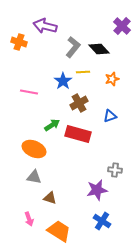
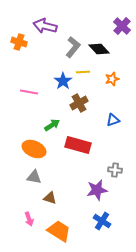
blue triangle: moved 3 px right, 4 px down
red rectangle: moved 11 px down
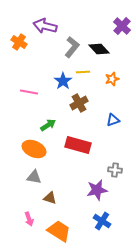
orange cross: rotated 14 degrees clockwise
gray L-shape: moved 1 px left
green arrow: moved 4 px left
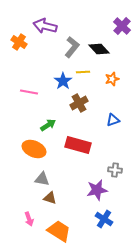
gray triangle: moved 8 px right, 2 px down
blue cross: moved 2 px right, 2 px up
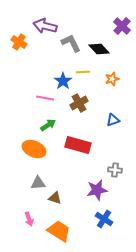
gray L-shape: moved 1 px left, 4 px up; rotated 65 degrees counterclockwise
pink line: moved 16 px right, 6 px down
gray triangle: moved 4 px left, 4 px down; rotated 14 degrees counterclockwise
brown triangle: moved 5 px right
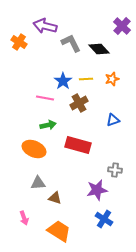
yellow line: moved 3 px right, 7 px down
green arrow: rotated 21 degrees clockwise
pink arrow: moved 5 px left, 1 px up
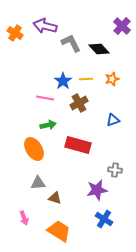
orange cross: moved 4 px left, 9 px up
orange ellipse: rotated 35 degrees clockwise
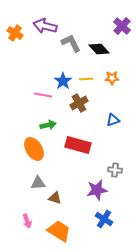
orange star: moved 1 px up; rotated 16 degrees clockwise
pink line: moved 2 px left, 3 px up
pink arrow: moved 3 px right, 3 px down
